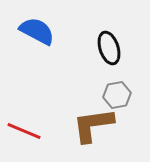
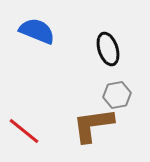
blue semicircle: rotated 6 degrees counterclockwise
black ellipse: moved 1 px left, 1 px down
red line: rotated 16 degrees clockwise
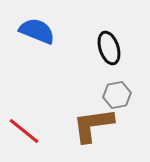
black ellipse: moved 1 px right, 1 px up
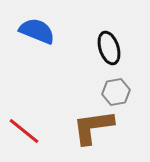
gray hexagon: moved 1 px left, 3 px up
brown L-shape: moved 2 px down
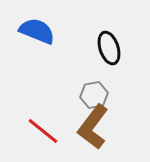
gray hexagon: moved 22 px left, 3 px down
brown L-shape: rotated 45 degrees counterclockwise
red line: moved 19 px right
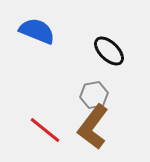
black ellipse: moved 3 px down; rotated 28 degrees counterclockwise
red line: moved 2 px right, 1 px up
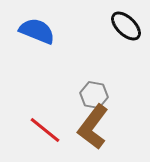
black ellipse: moved 17 px right, 25 px up
gray hexagon: rotated 20 degrees clockwise
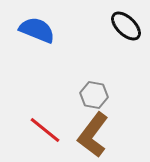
blue semicircle: moved 1 px up
brown L-shape: moved 8 px down
